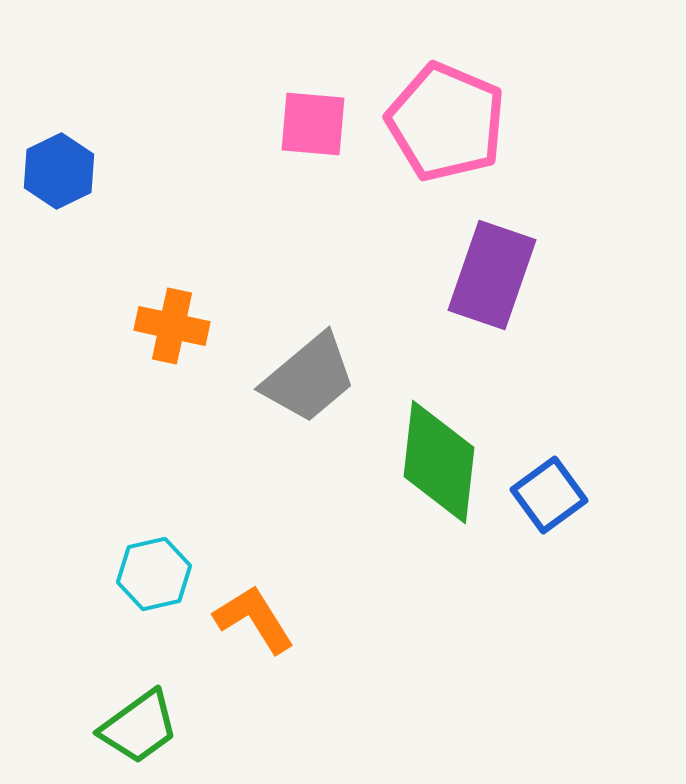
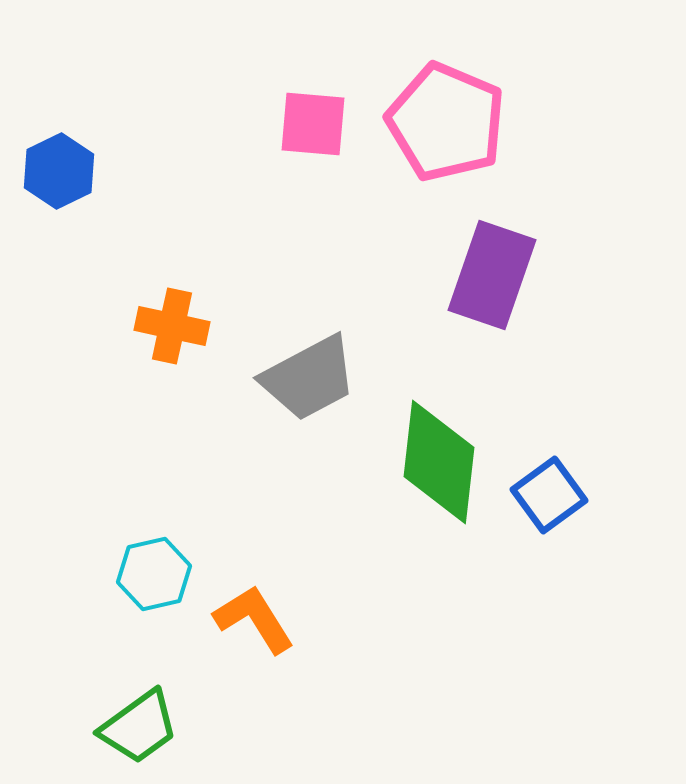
gray trapezoid: rotated 12 degrees clockwise
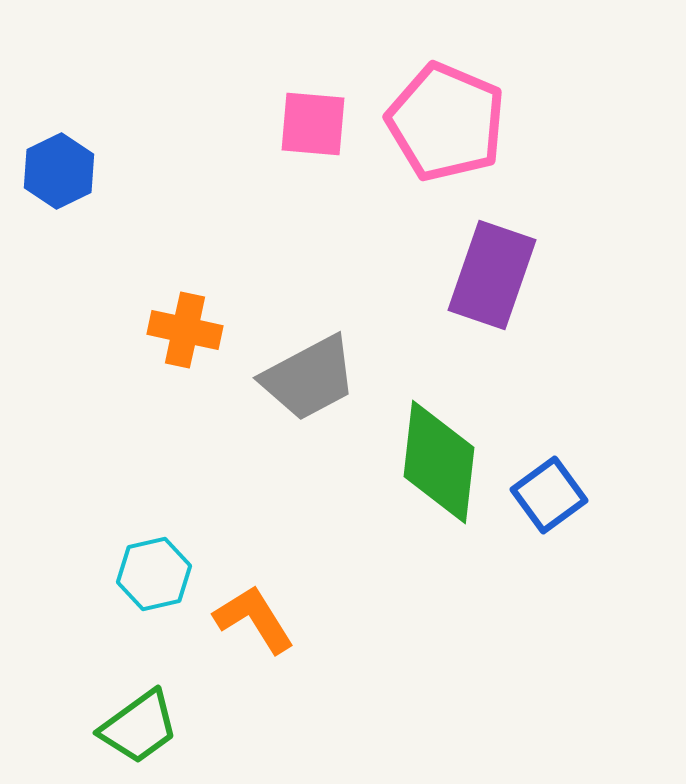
orange cross: moved 13 px right, 4 px down
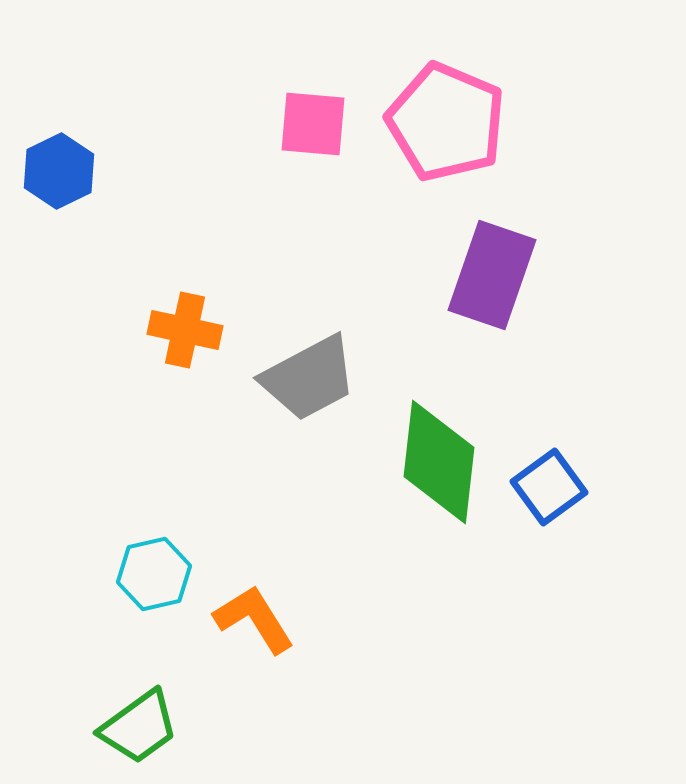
blue square: moved 8 px up
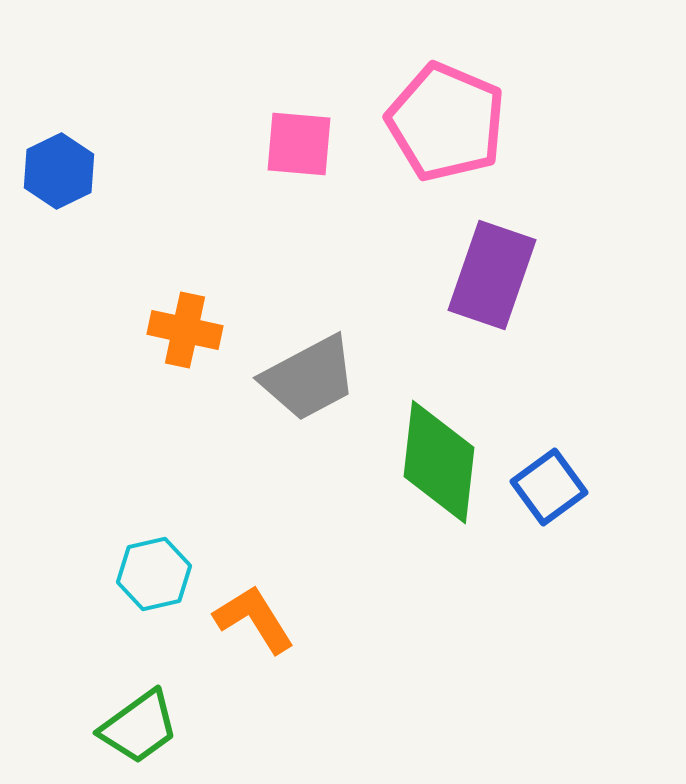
pink square: moved 14 px left, 20 px down
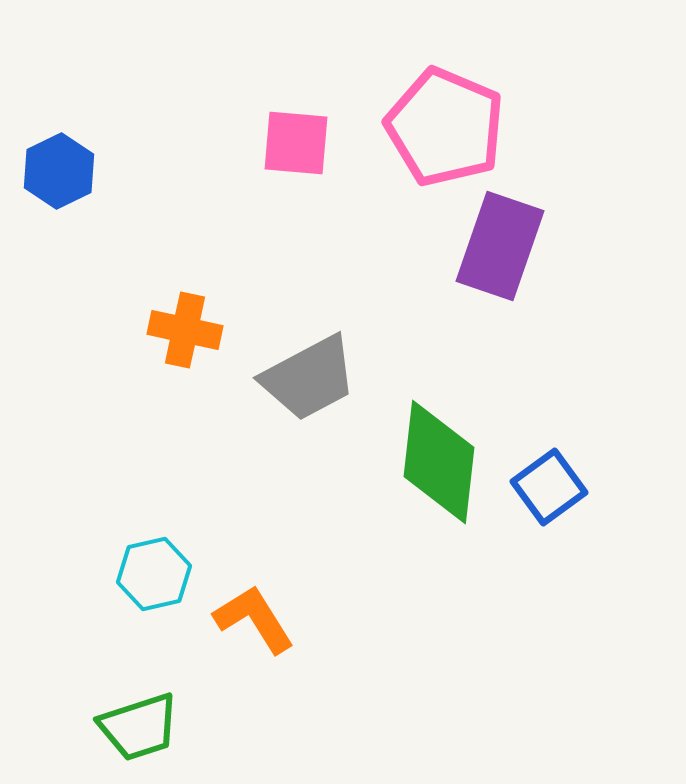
pink pentagon: moved 1 px left, 5 px down
pink square: moved 3 px left, 1 px up
purple rectangle: moved 8 px right, 29 px up
green trapezoid: rotated 18 degrees clockwise
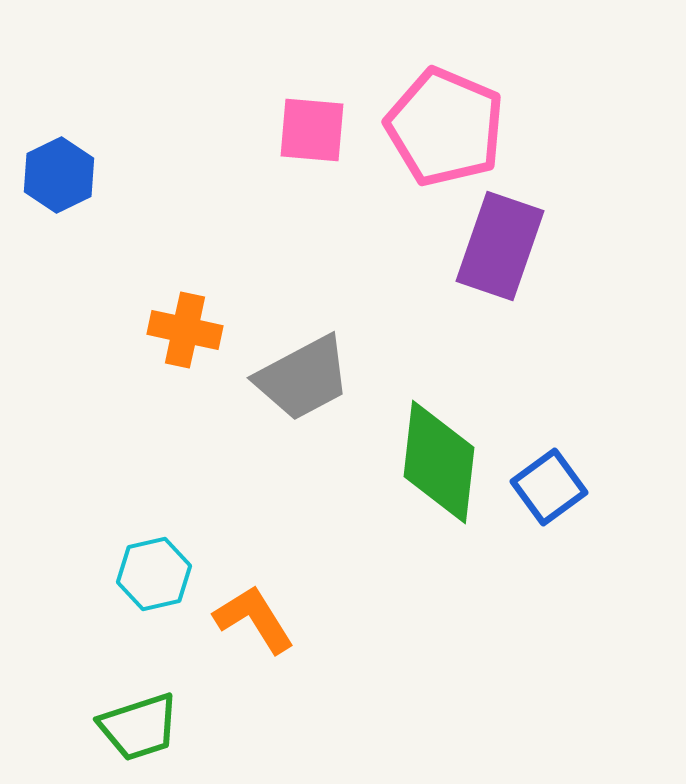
pink square: moved 16 px right, 13 px up
blue hexagon: moved 4 px down
gray trapezoid: moved 6 px left
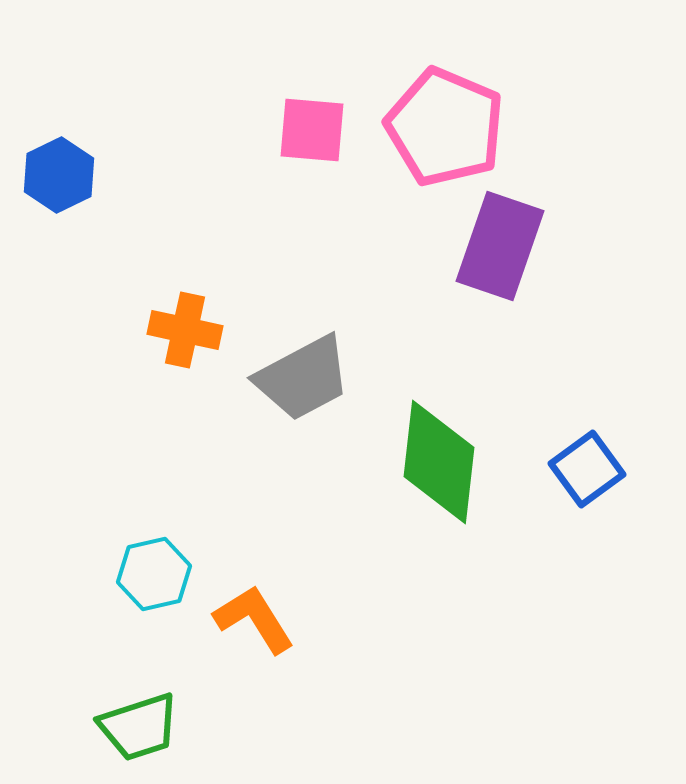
blue square: moved 38 px right, 18 px up
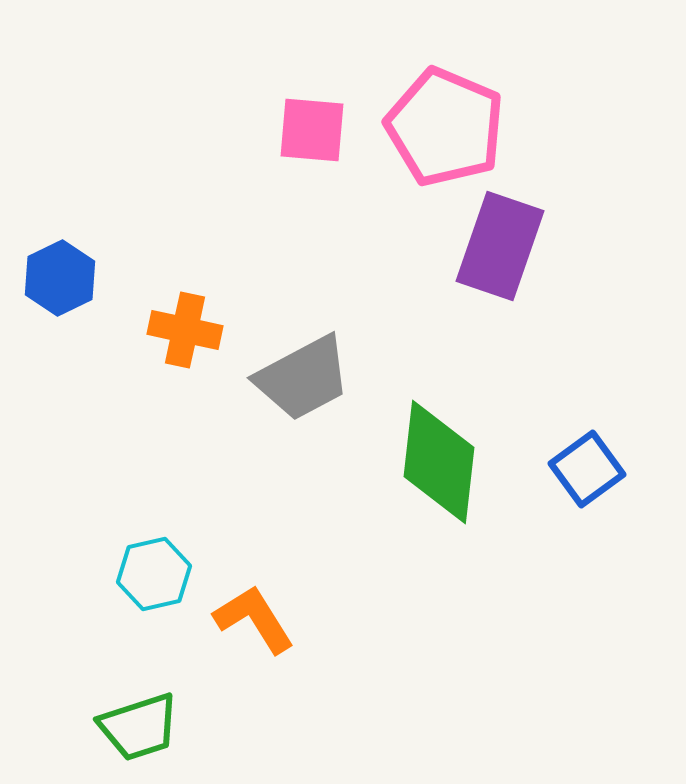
blue hexagon: moved 1 px right, 103 px down
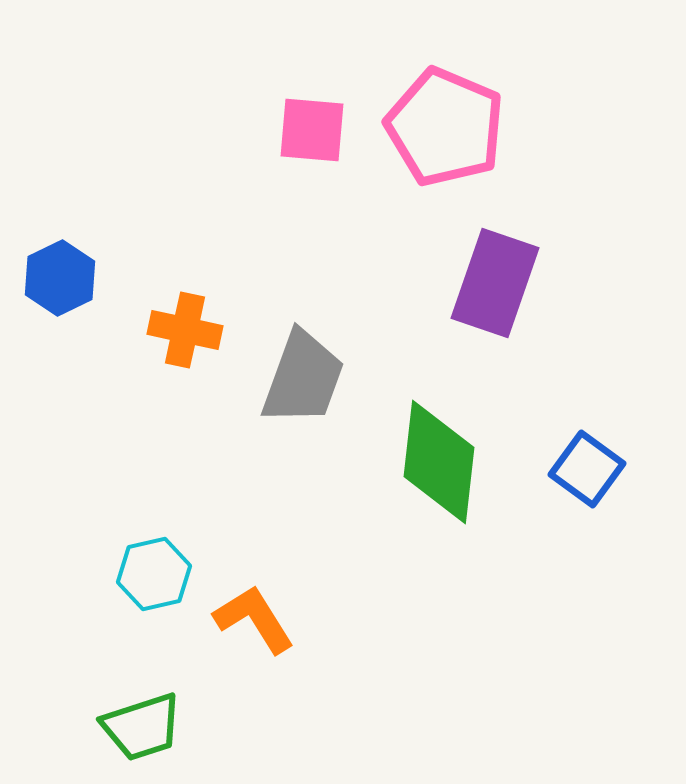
purple rectangle: moved 5 px left, 37 px down
gray trapezoid: rotated 42 degrees counterclockwise
blue square: rotated 18 degrees counterclockwise
green trapezoid: moved 3 px right
